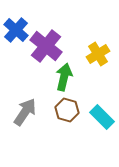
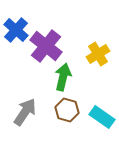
green arrow: moved 1 px left
cyan rectangle: rotated 10 degrees counterclockwise
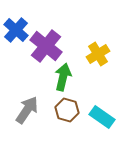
gray arrow: moved 2 px right, 2 px up
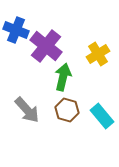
blue cross: rotated 20 degrees counterclockwise
gray arrow: rotated 104 degrees clockwise
cyan rectangle: moved 1 px up; rotated 15 degrees clockwise
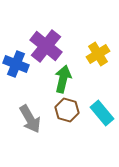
blue cross: moved 34 px down
green arrow: moved 2 px down
gray arrow: moved 3 px right, 9 px down; rotated 12 degrees clockwise
cyan rectangle: moved 3 px up
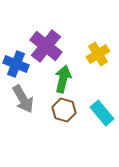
brown hexagon: moved 3 px left
gray arrow: moved 7 px left, 20 px up
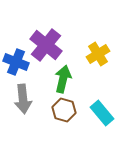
purple cross: moved 1 px up
blue cross: moved 2 px up
gray arrow: rotated 24 degrees clockwise
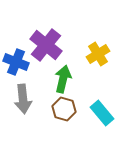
brown hexagon: moved 1 px up
